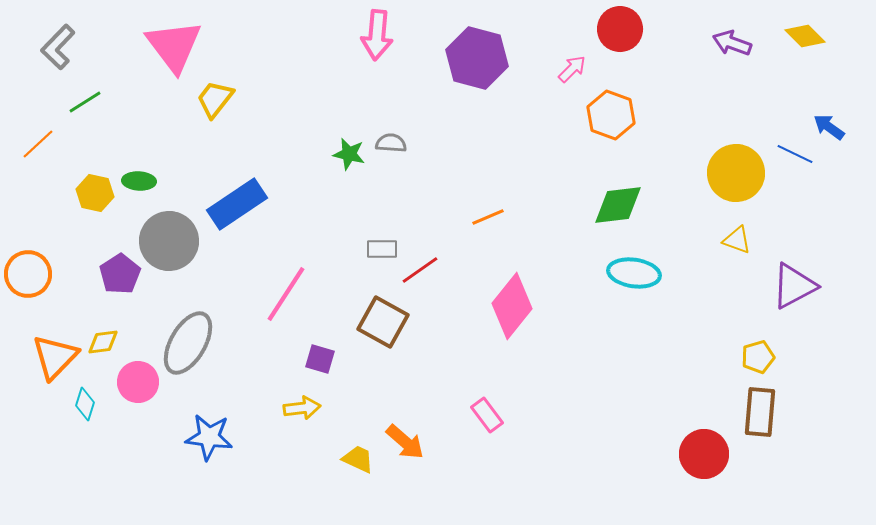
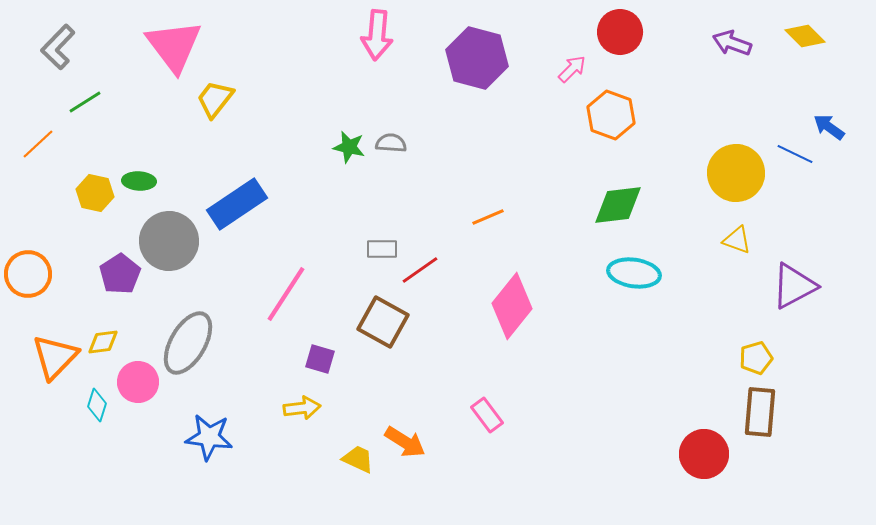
red circle at (620, 29): moved 3 px down
green star at (349, 154): moved 7 px up
yellow pentagon at (758, 357): moved 2 px left, 1 px down
cyan diamond at (85, 404): moved 12 px right, 1 px down
orange arrow at (405, 442): rotated 9 degrees counterclockwise
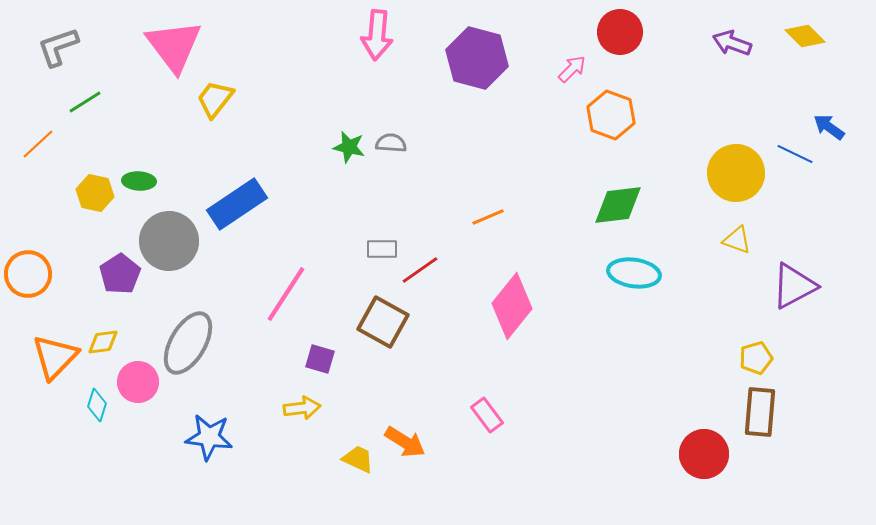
gray L-shape at (58, 47): rotated 27 degrees clockwise
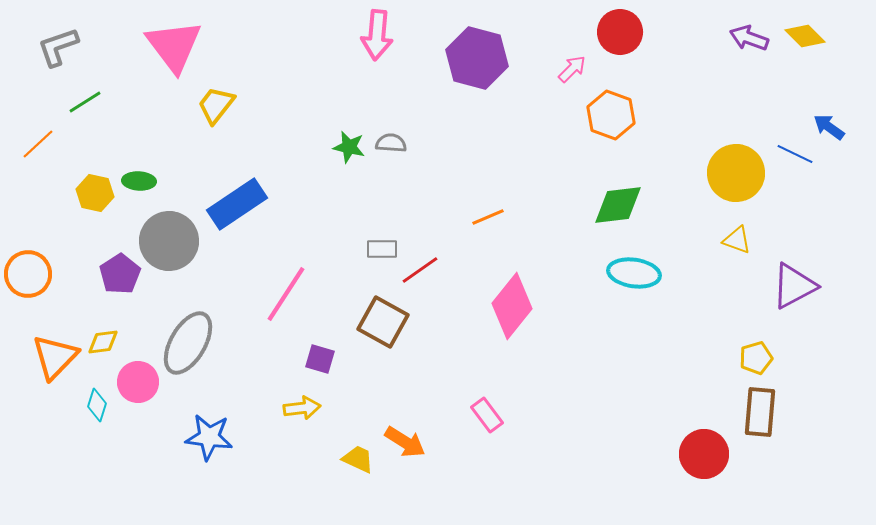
purple arrow at (732, 43): moved 17 px right, 5 px up
yellow trapezoid at (215, 99): moved 1 px right, 6 px down
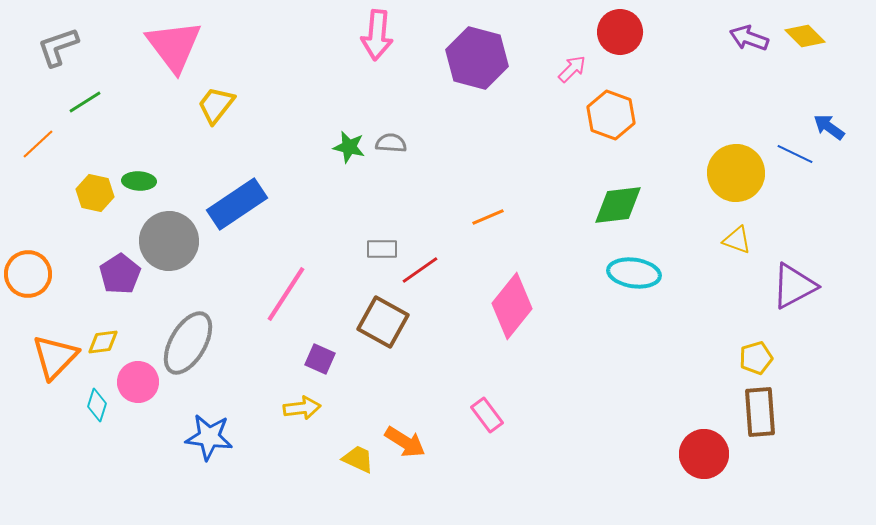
purple square at (320, 359): rotated 8 degrees clockwise
brown rectangle at (760, 412): rotated 9 degrees counterclockwise
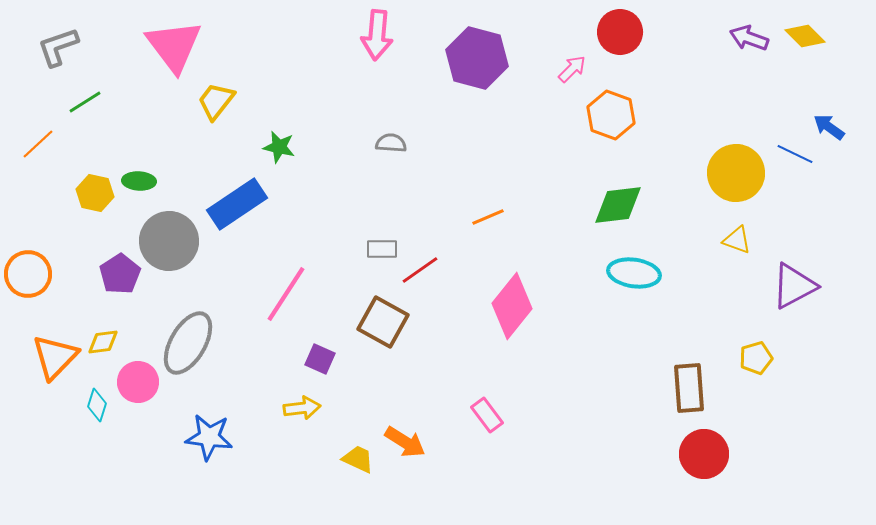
yellow trapezoid at (216, 105): moved 4 px up
green star at (349, 147): moved 70 px left
brown rectangle at (760, 412): moved 71 px left, 24 px up
